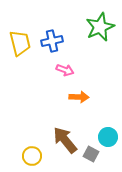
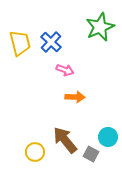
blue cross: moved 1 px left, 1 px down; rotated 35 degrees counterclockwise
orange arrow: moved 4 px left
yellow circle: moved 3 px right, 4 px up
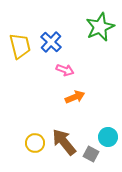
yellow trapezoid: moved 3 px down
orange arrow: rotated 24 degrees counterclockwise
brown arrow: moved 1 px left, 2 px down
yellow circle: moved 9 px up
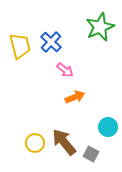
pink arrow: rotated 18 degrees clockwise
cyan circle: moved 10 px up
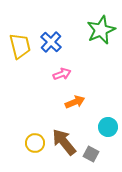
green star: moved 1 px right, 3 px down
pink arrow: moved 3 px left, 4 px down; rotated 60 degrees counterclockwise
orange arrow: moved 5 px down
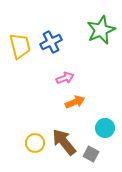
blue cross: rotated 20 degrees clockwise
pink arrow: moved 3 px right, 4 px down
cyan circle: moved 3 px left, 1 px down
